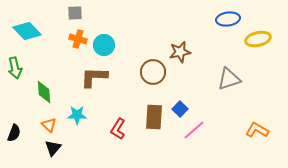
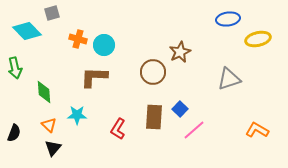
gray square: moved 23 px left; rotated 14 degrees counterclockwise
brown star: rotated 15 degrees counterclockwise
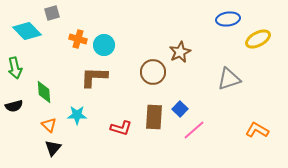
yellow ellipse: rotated 15 degrees counterclockwise
red L-shape: moved 3 px right, 1 px up; rotated 105 degrees counterclockwise
black semicircle: moved 27 px up; rotated 54 degrees clockwise
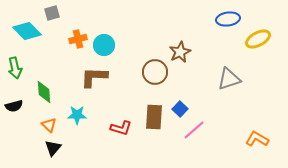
orange cross: rotated 30 degrees counterclockwise
brown circle: moved 2 px right
orange L-shape: moved 9 px down
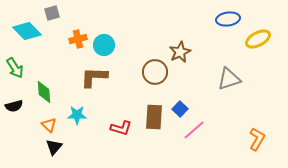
green arrow: rotated 20 degrees counterclockwise
orange L-shape: rotated 90 degrees clockwise
black triangle: moved 1 px right, 1 px up
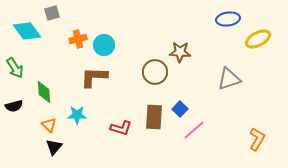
cyan diamond: rotated 8 degrees clockwise
brown star: rotated 30 degrees clockwise
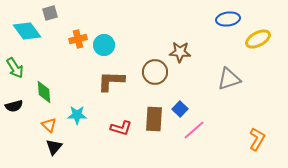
gray square: moved 2 px left
brown L-shape: moved 17 px right, 4 px down
brown rectangle: moved 2 px down
